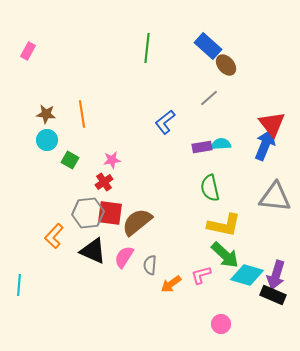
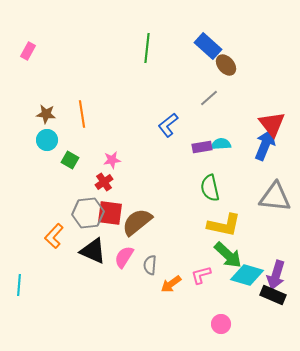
blue L-shape: moved 3 px right, 3 px down
green arrow: moved 3 px right
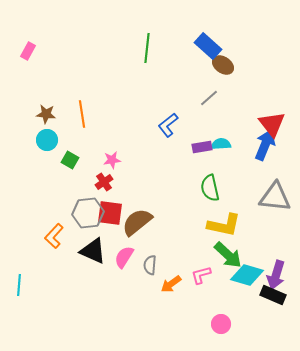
brown ellipse: moved 3 px left; rotated 15 degrees counterclockwise
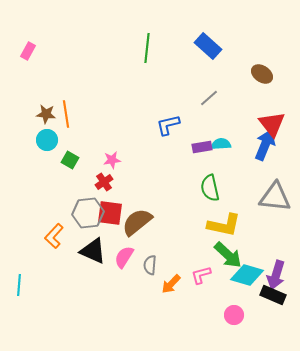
brown ellipse: moved 39 px right, 9 px down
orange line: moved 16 px left
blue L-shape: rotated 25 degrees clockwise
orange arrow: rotated 10 degrees counterclockwise
pink circle: moved 13 px right, 9 px up
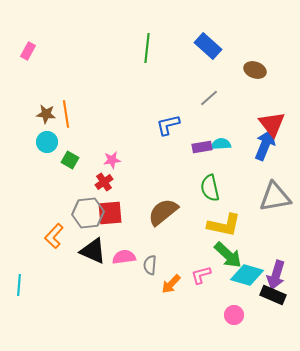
brown ellipse: moved 7 px left, 4 px up; rotated 15 degrees counterclockwise
cyan circle: moved 2 px down
gray triangle: rotated 16 degrees counterclockwise
red square: rotated 12 degrees counterclockwise
brown semicircle: moved 26 px right, 10 px up
pink semicircle: rotated 50 degrees clockwise
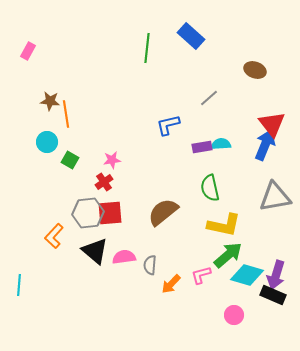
blue rectangle: moved 17 px left, 10 px up
brown star: moved 4 px right, 13 px up
black triangle: moved 2 px right; rotated 16 degrees clockwise
green arrow: rotated 84 degrees counterclockwise
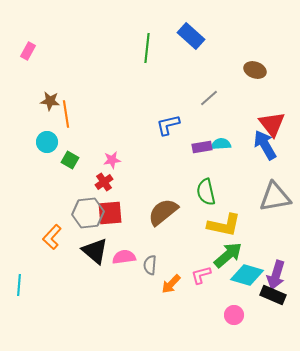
blue arrow: rotated 52 degrees counterclockwise
green semicircle: moved 4 px left, 4 px down
orange L-shape: moved 2 px left, 1 px down
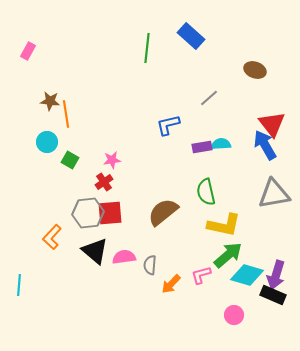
gray triangle: moved 1 px left, 3 px up
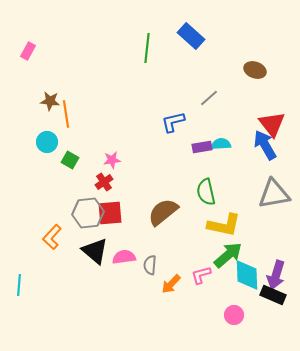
blue L-shape: moved 5 px right, 3 px up
cyan diamond: rotated 72 degrees clockwise
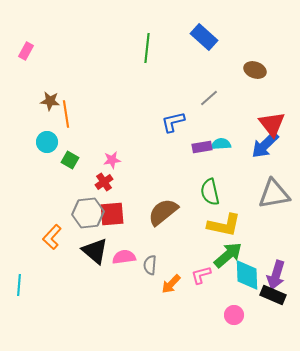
blue rectangle: moved 13 px right, 1 px down
pink rectangle: moved 2 px left
blue arrow: rotated 104 degrees counterclockwise
green semicircle: moved 4 px right
red square: moved 2 px right, 1 px down
